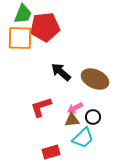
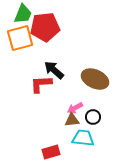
orange square: rotated 16 degrees counterclockwise
black arrow: moved 7 px left, 2 px up
red L-shape: moved 23 px up; rotated 15 degrees clockwise
cyan trapezoid: rotated 130 degrees counterclockwise
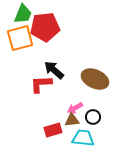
red rectangle: moved 2 px right, 22 px up
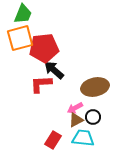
red pentagon: moved 1 px left, 21 px down
brown ellipse: moved 8 px down; rotated 36 degrees counterclockwise
brown triangle: moved 4 px right; rotated 21 degrees counterclockwise
red rectangle: moved 10 px down; rotated 42 degrees counterclockwise
